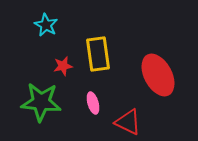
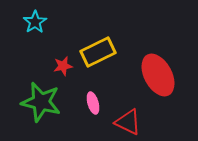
cyan star: moved 11 px left, 3 px up; rotated 10 degrees clockwise
yellow rectangle: moved 2 px up; rotated 72 degrees clockwise
green star: rotated 9 degrees clockwise
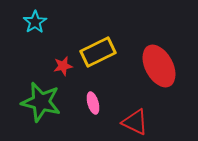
red ellipse: moved 1 px right, 9 px up
red triangle: moved 7 px right
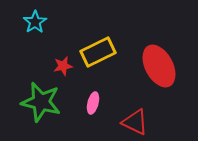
pink ellipse: rotated 30 degrees clockwise
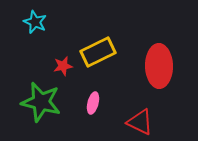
cyan star: rotated 15 degrees counterclockwise
red ellipse: rotated 27 degrees clockwise
red triangle: moved 5 px right
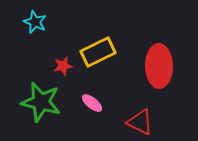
pink ellipse: moved 1 px left; rotated 65 degrees counterclockwise
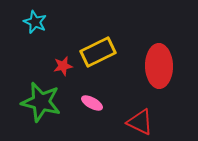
pink ellipse: rotated 10 degrees counterclockwise
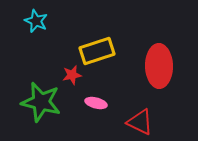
cyan star: moved 1 px right, 1 px up
yellow rectangle: moved 1 px left, 1 px up; rotated 8 degrees clockwise
red star: moved 9 px right, 9 px down
pink ellipse: moved 4 px right; rotated 15 degrees counterclockwise
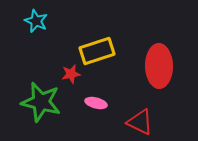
red star: moved 1 px left, 1 px up
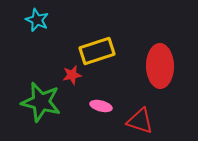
cyan star: moved 1 px right, 1 px up
red ellipse: moved 1 px right
red star: moved 1 px right, 1 px down
pink ellipse: moved 5 px right, 3 px down
red triangle: moved 1 px up; rotated 8 degrees counterclockwise
